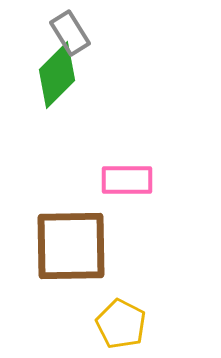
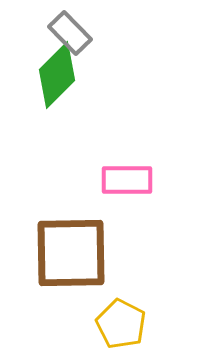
gray rectangle: rotated 12 degrees counterclockwise
brown square: moved 7 px down
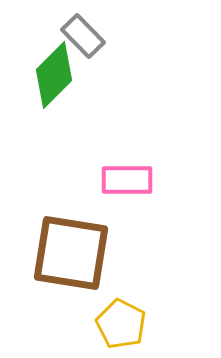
gray rectangle: moved 13 px right, 3 px down
green diamond: moved 3 px left
brown square: rotated 10 degrees clockwise
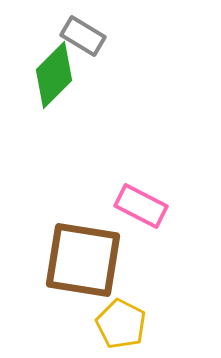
gray rectangle: rotated 15 degrees counterclockwise
pink rectangle: moved 14 px right, 26 px down; rotated 27 degrees clockwise
brown square: moved 12 px right, 7 px down
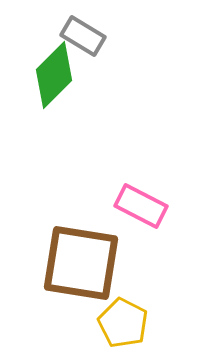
brown square: moved 2 px left, 3 px down
yellow pentagon: moved 2 px right, 1 px up
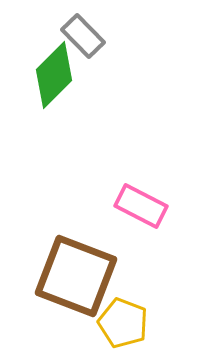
gray rectangle: rotated 15 degrees clockwise
brown square: moved 5 px left, 13 px down; rotated 12 degrees clockwise
yellow pentagon: rotated 6 degrees counterclockwise
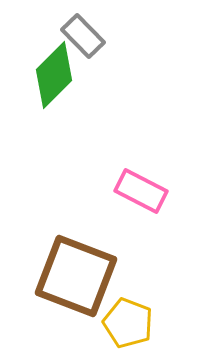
pink rectangle: moved 15 px up
yellow pentagon: moved 5 px right
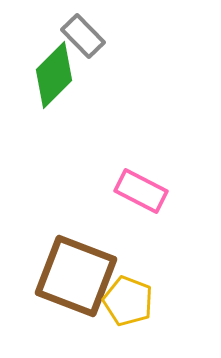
yellow pentagon: moved 22 px up
